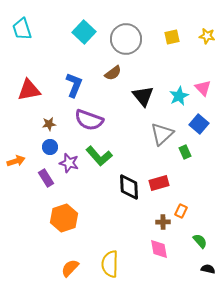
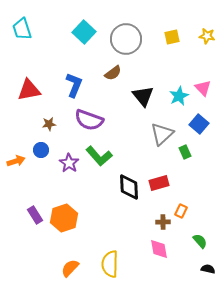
blue circle: moved 9 px left, 3 px down
purple star: rotated 18 degrees clockwise
purple rectangle: moved 11 px left, 37 px down
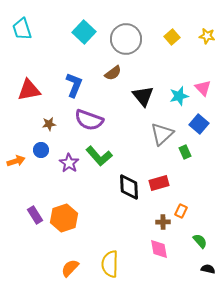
yellow square: rotated 28 degrees counterclockwise
cyan star: rotated 12 degrees clockwise
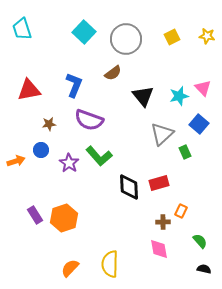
yellow square: rotated 14 degrees clockwise
black semicircle: moved 4 px left
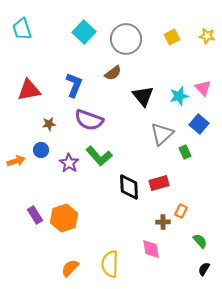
pink diamond: moved 8 px left
black semicircle: rotated 72 degrees counterclockwise
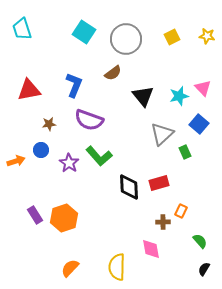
cyan square: rotated 10 degrees counterclockwise
yellow semicircle: moved 7 px right, 3 px down
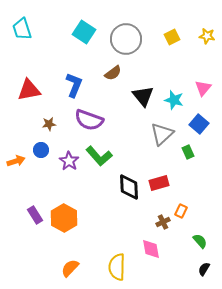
pink triangle: rotated 24 degrees clockwise
cyan star: moved 5 px left, 4 px down; rotated 30 degrees clockwise
green rectangle: moved 3 px right
purple star: moved 2 px up
orange hexagon: rotated 12 degrees counterclockwise
brown cross: rotated 24 degrees counterclockwise
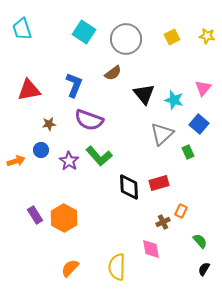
black triangle: moved 1 px right, 2 px up
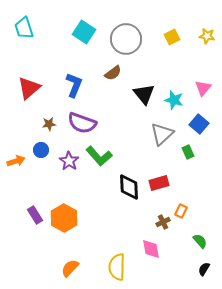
cyan trapezoid: moved 2 px right, 1 px up
red triangle: moved 2 px up; rotated 30 degrees counterclockwise
purple semicircle: moved 7 px left, 3 px down
